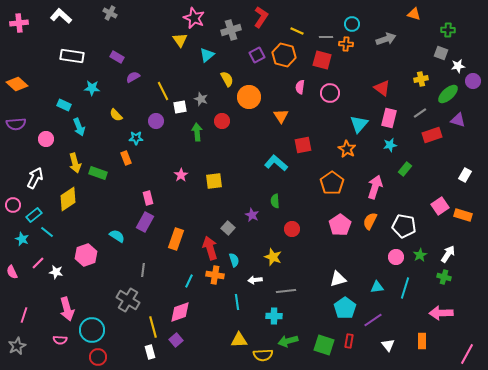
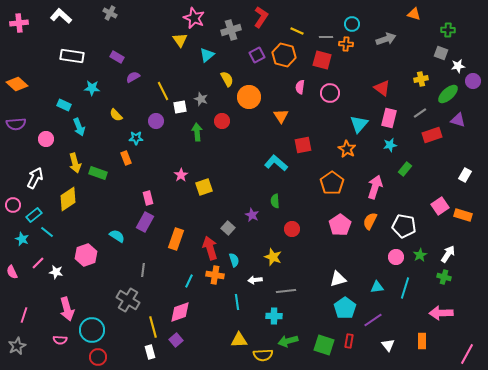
yellow square at (214, 181): moved 10 px left, 6 px down; rotated 12 degrees counterclockwise
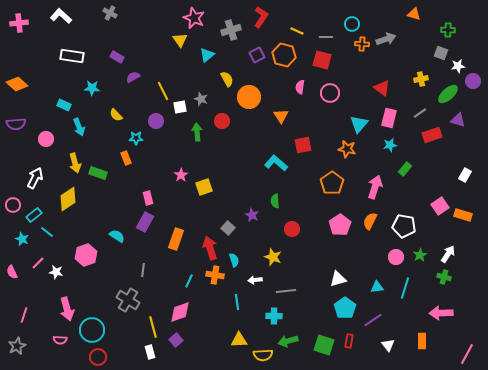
orange cross at (346, 44): moved 16 px right
orange star at (347, 149): rotated 18 degrees counterclockwise
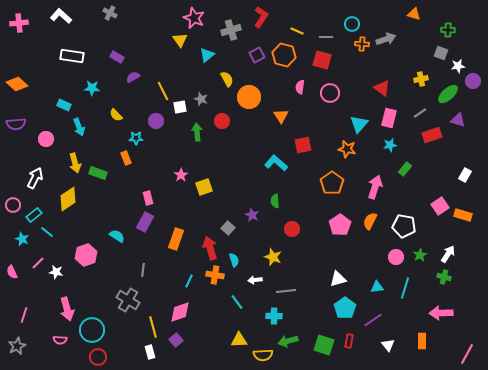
cyan line at (237, 302): rotated 28 degrees counterclockwise
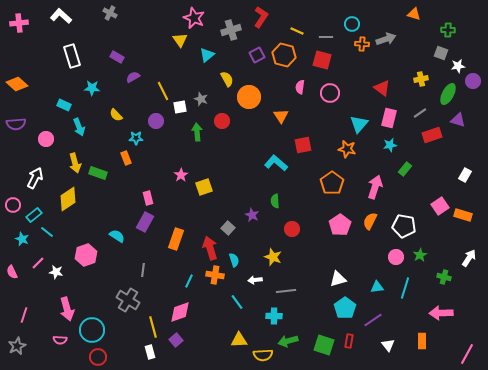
white rectangle at (72, 56): rotated 65 degrees clockwise
green ellipse at (448, 94): rotated 20 degrees counterclockwise
white arrow at (448, 254): moved 21 px right, 4 px down
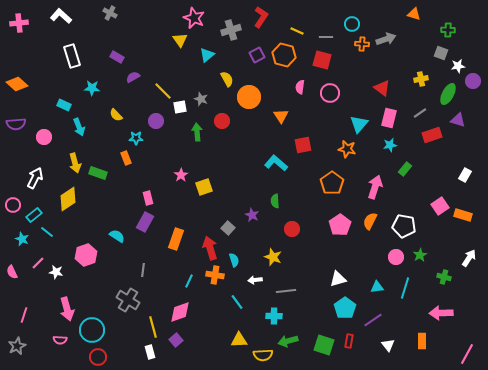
yellow line at (163, 91): rotated 18 degrees counterclockwise
pink circle at (46, 139): moved 2 px left, 2 px up
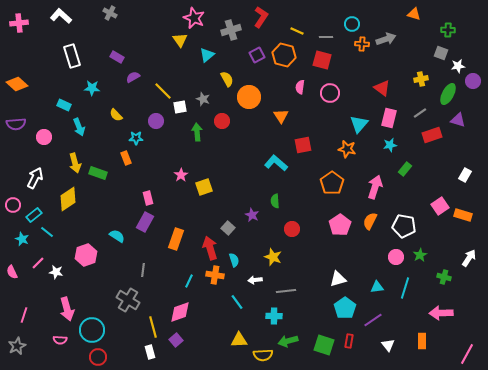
gray star at (201, 99): moved 2 px right
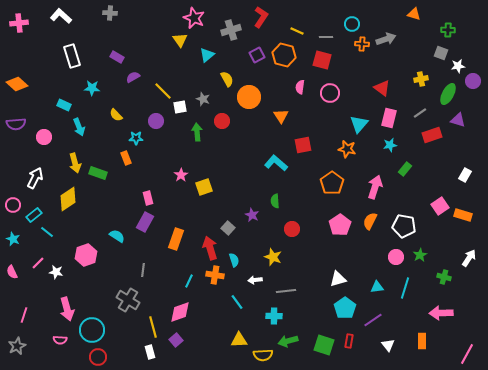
gray cross at (110, 13): rotated 24 degrees counterclockwise
cyan star at (22, 239): moved 9 px left
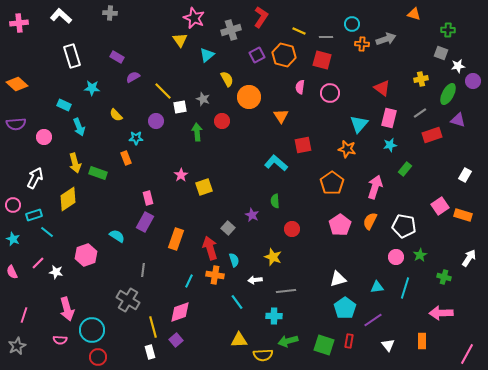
yellow line at (297, 31): moved 2 px right
cyan rectangle at (34, 215): rotated 21 degrees clockwise
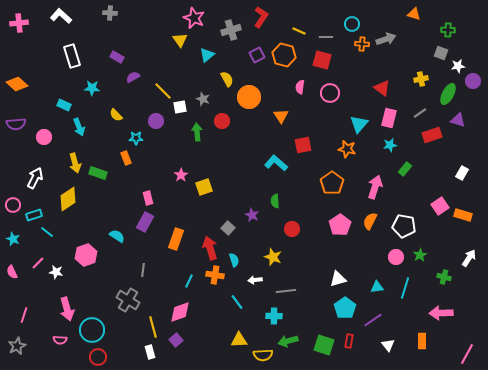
white rectangle at (465, 175): moved 3 px left, 2 px up
